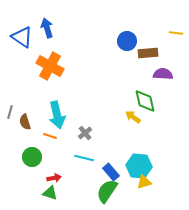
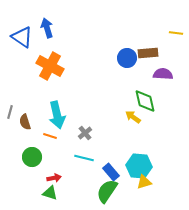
blue circle: moved 17 px down
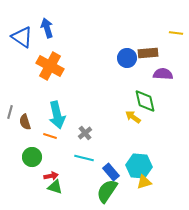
red arrow: moved 3 px left, 2 px up
green triangle: moved 5 px right, 6 px up
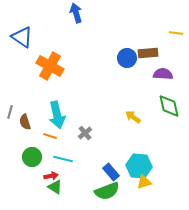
blue arrow: moved 29 px right, 15 px up
green diamond: moved 24 px right, 5 px down
cyan line: moved 21 px left, 1 px down
green triangle: rotated 14 degrees clockwise
green semicircle: rotated 145 degrees counterclockwise
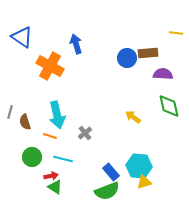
blue arrow: moved 31 px down
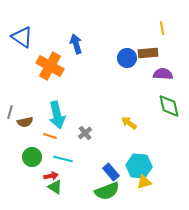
yellow line: moved 14 px left, 5 px up; rotated 72 degrees clockwise
yellow arrow: moved 4 px left, 6 px down
brown semicircle: rotated 84 degrees counterclockwise
